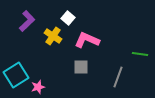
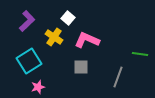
yellow cross: moved 1 px right, 1 px down
cyan square: moved 13 px right, 14 px up
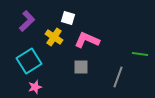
white square: rotated 24 degrees counterclockwise
pink star: moved 3 px left
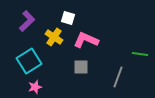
pink L-shape: moved 1 px left
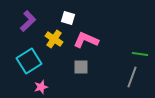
purple L-shape: moved 1 px right
yellow cross: moved 2 px down
gray line: moved 14 px right
pink star: moved 6 px right
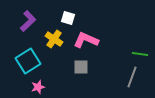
cyan square: moved 1 px left
pink star: moved 3 px left
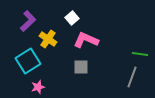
white square: moved 4 px right; rotated 32 degrees clockwise
yellow cross: moved 6 px left
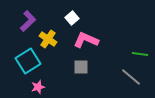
gray line: moved 1 px left; rotated 70 degrees counterclockwise
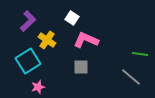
white square: rotated 16 degrees counterclockwise
yellow cross: moved 1 px left, 1 px down
